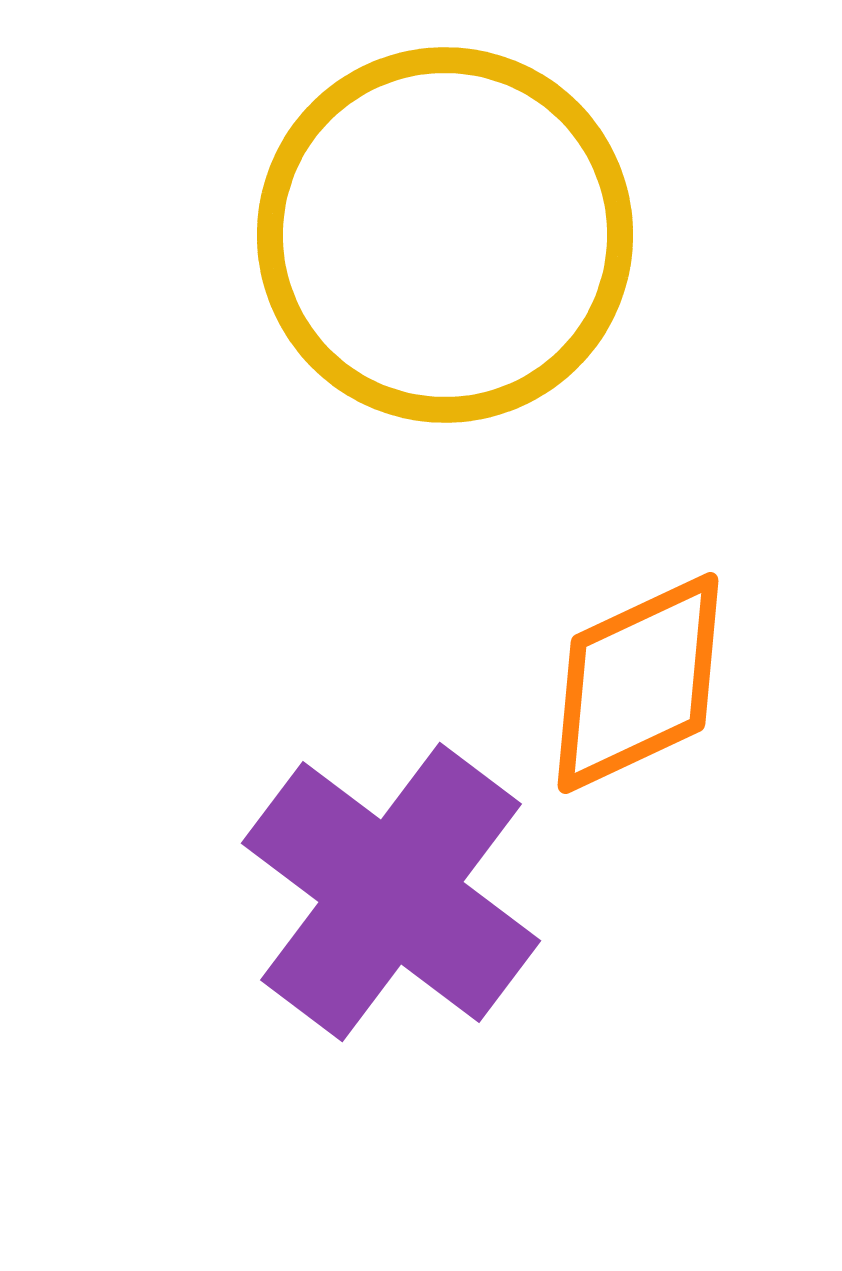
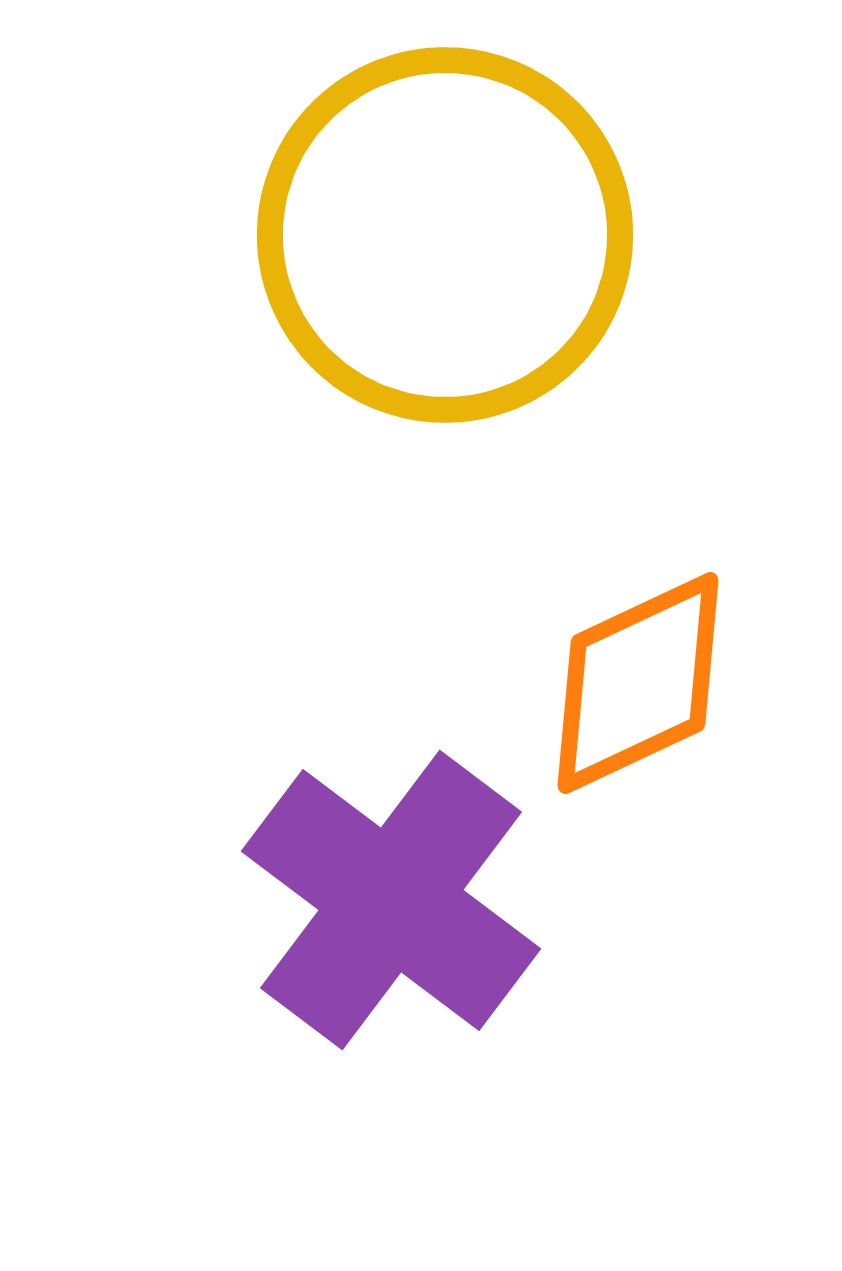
purple cross: moved 8 px down
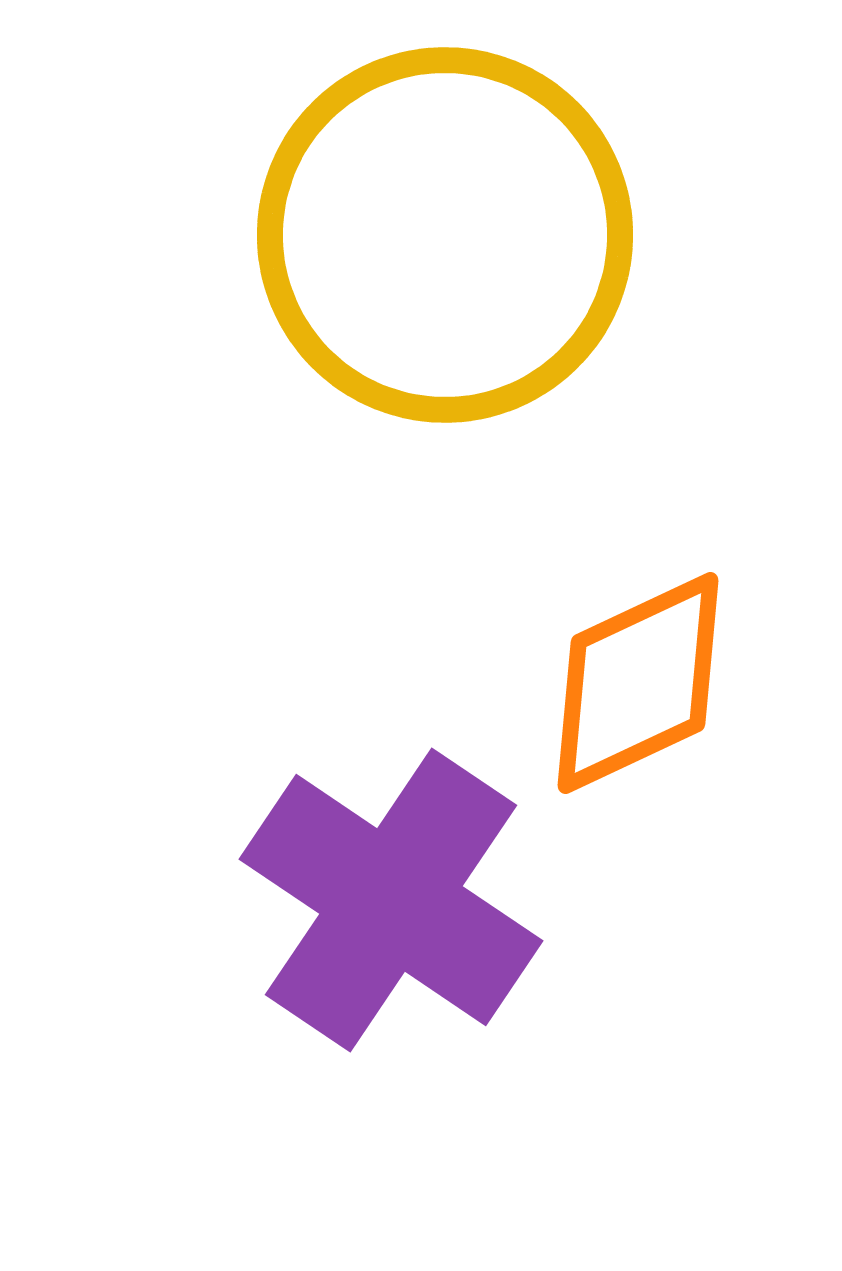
purple cross: rotated 3 degrees counterclockwise
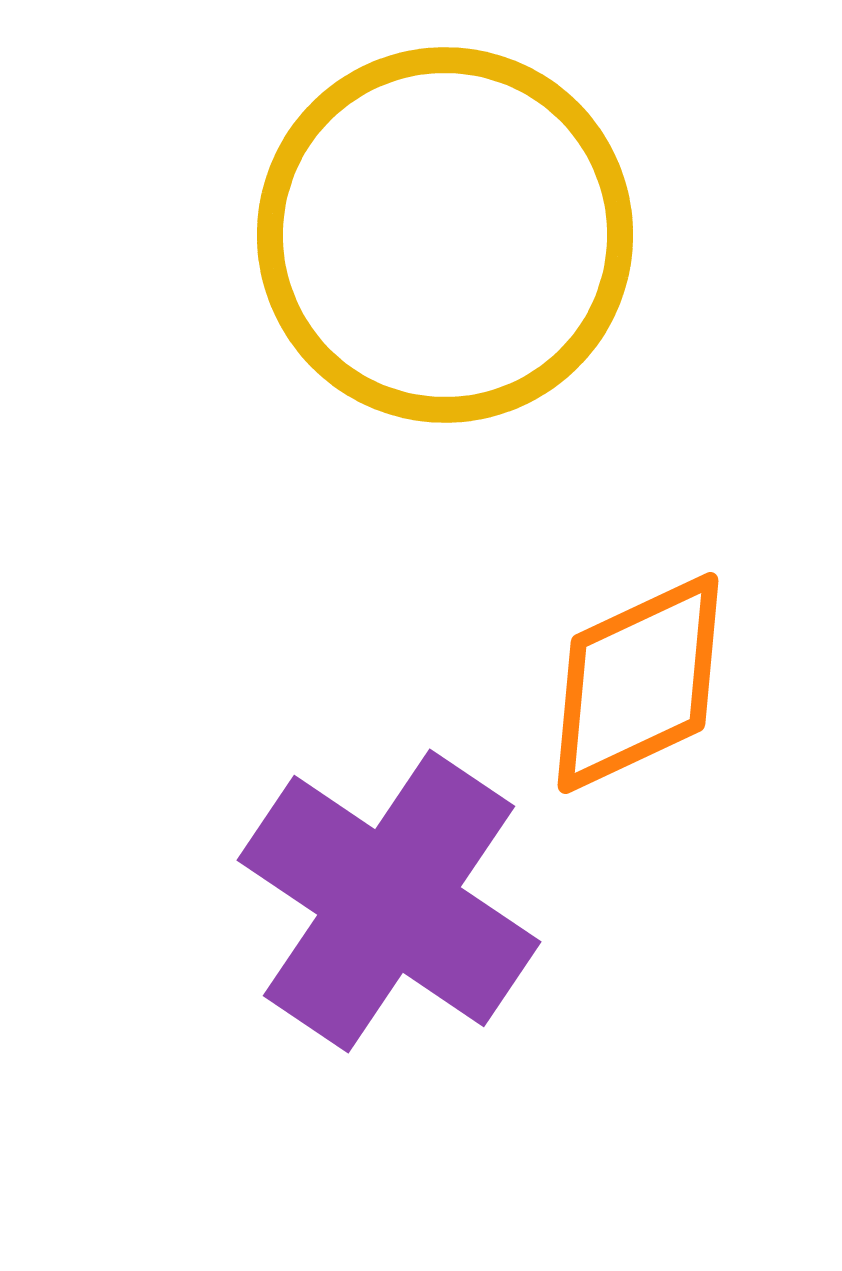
purple cross: moved 2 px left, 1 px down
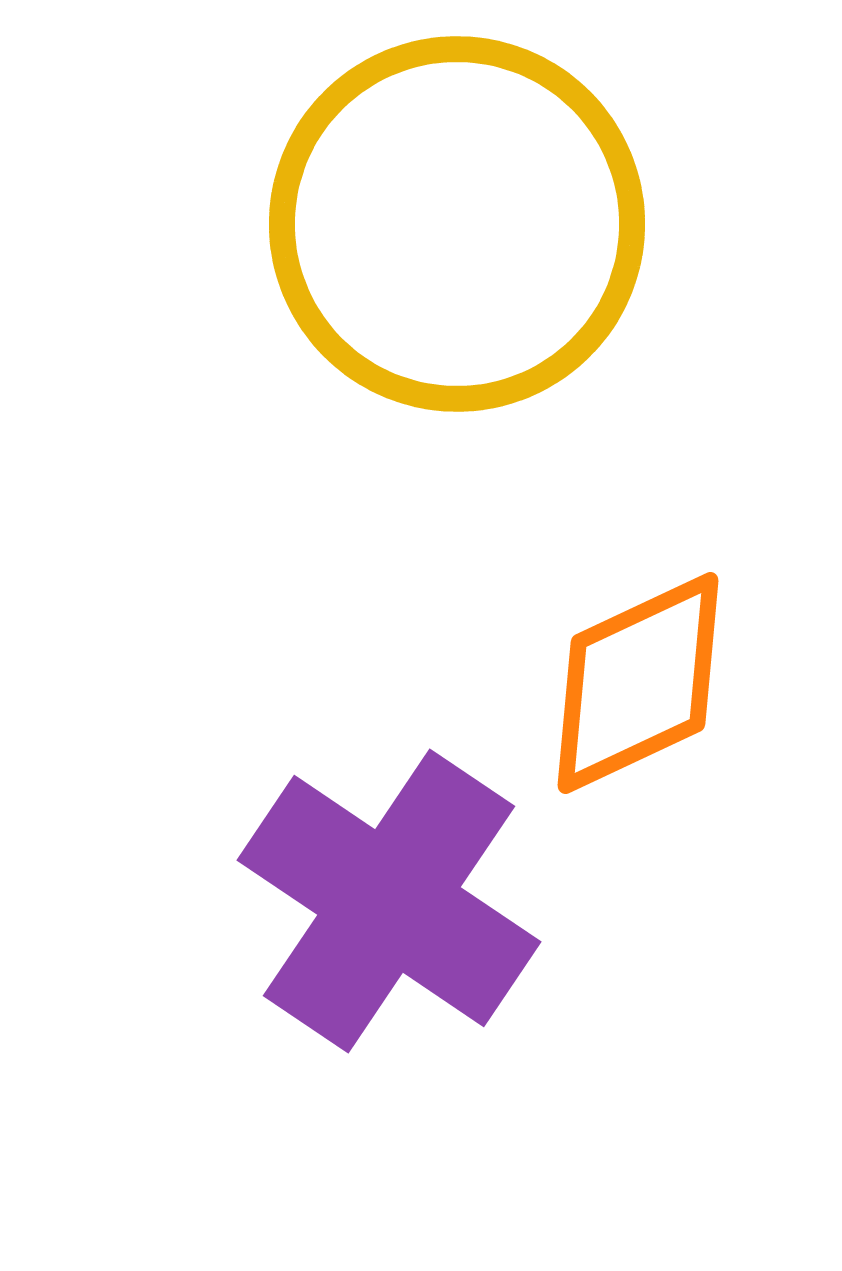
yellow circle: moved 12 px right, 11 px up
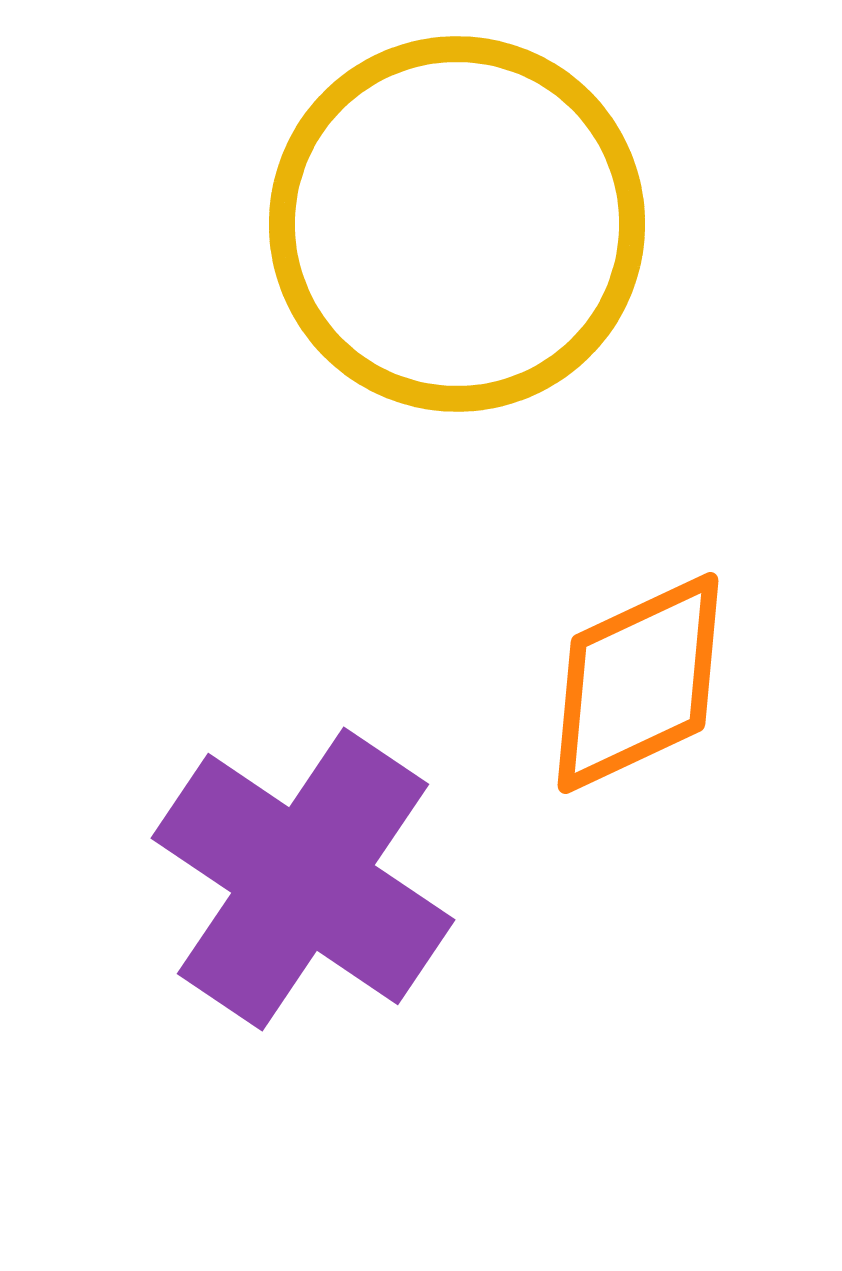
purple cross: moved 86 px left, 22 px up
